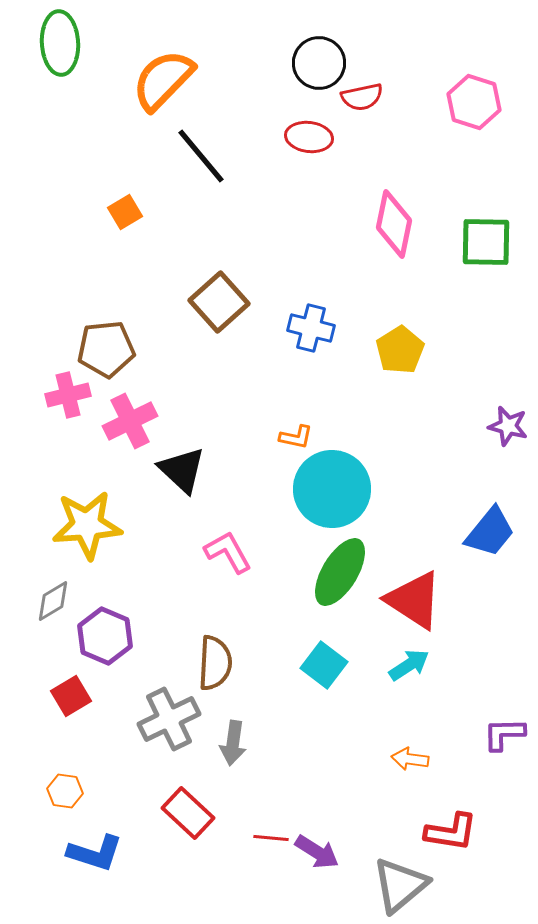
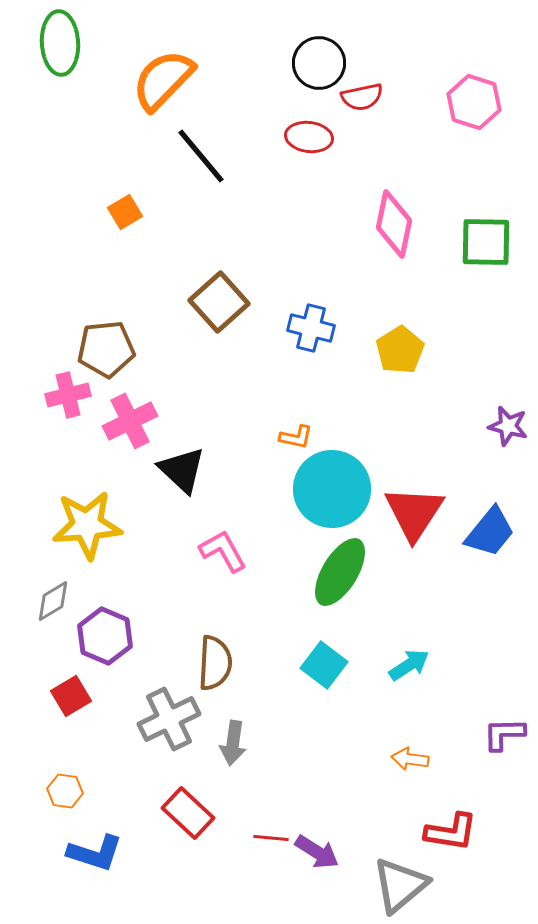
pink L-shape at (228, 552): moved 5 px left, 1 px up
red triangle at (414, 600): moved 87 px up; rotated 30 degrees clockwise
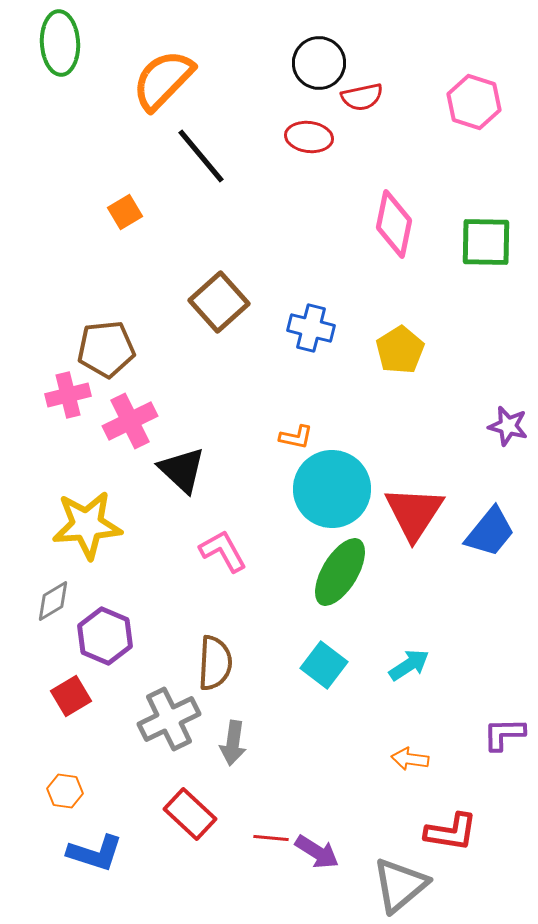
red rectangle at (188, 813): moved 2 px right, 1 px down
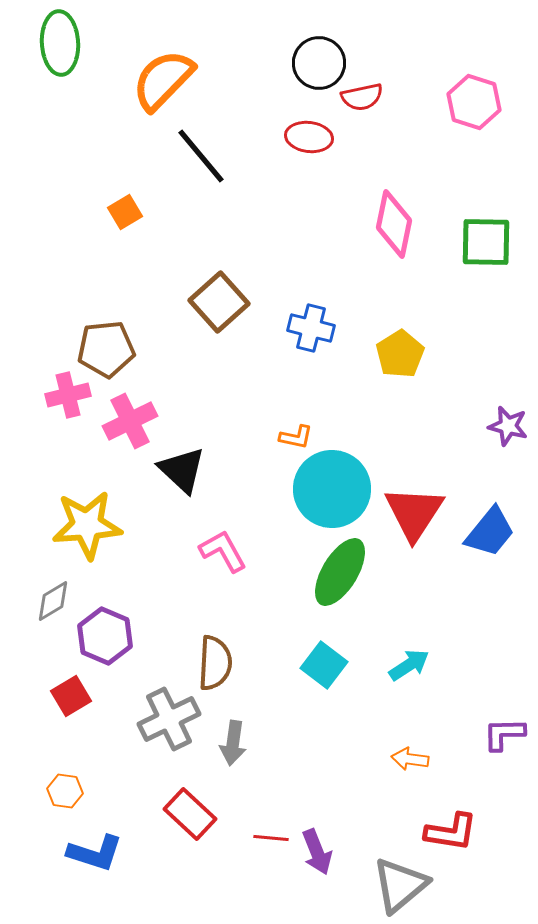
yellow pentagon at (400, 350): moved 4 px down
purple arrow at (317, 852): rotated 36 degrees clockwise
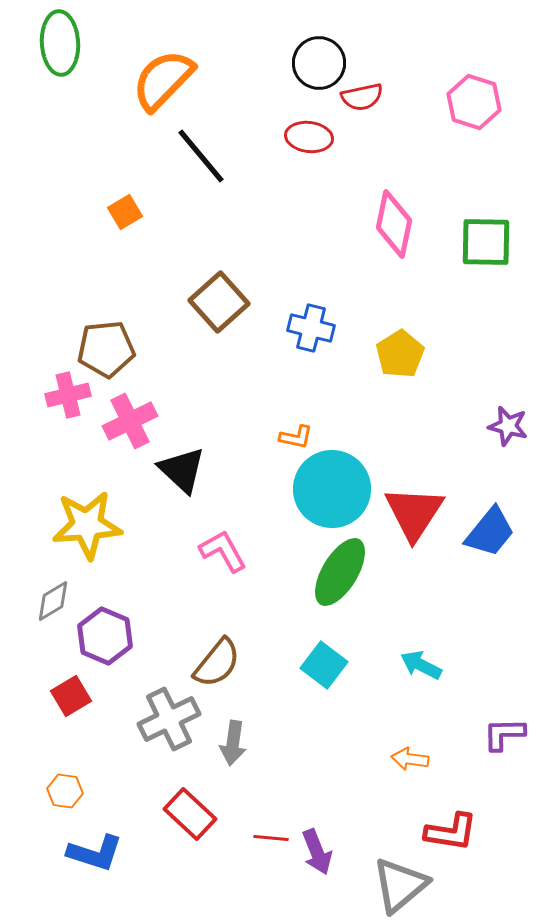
brown semicircle at (215, 663): moved 2 px right; rotated 36 degrees clockwise
cyan arrow at (409, 665): moved 12 px right; rotated 120 degrees counterclockwise
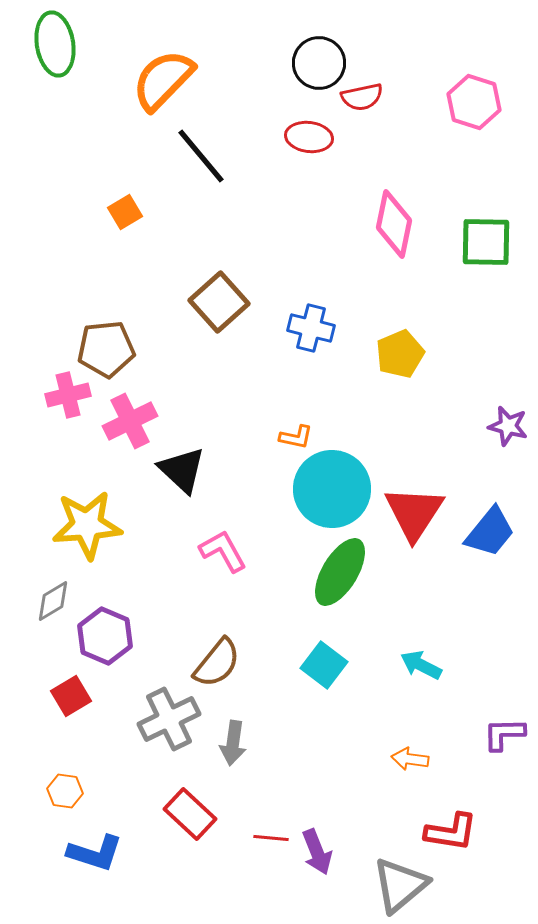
green ellipse at (60, 43): moved 5 px left, 1 px down; rotated 6 degrees counterclockwise
yellow pentagon at (400, 354): rotated 9 degrees clockwise
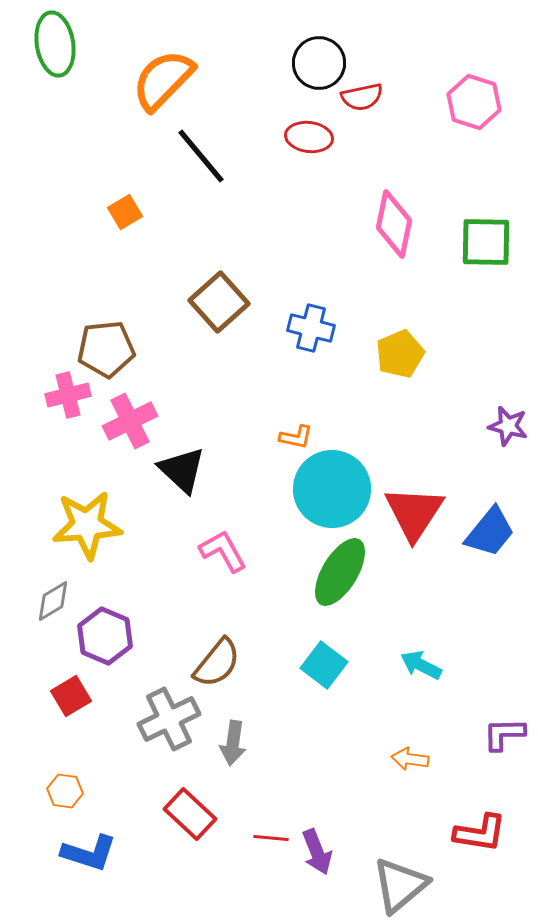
red L-shape at (451, 832): moved 29 px right, 1 px down
blue L-shape at (95, 853): moved 6 px left
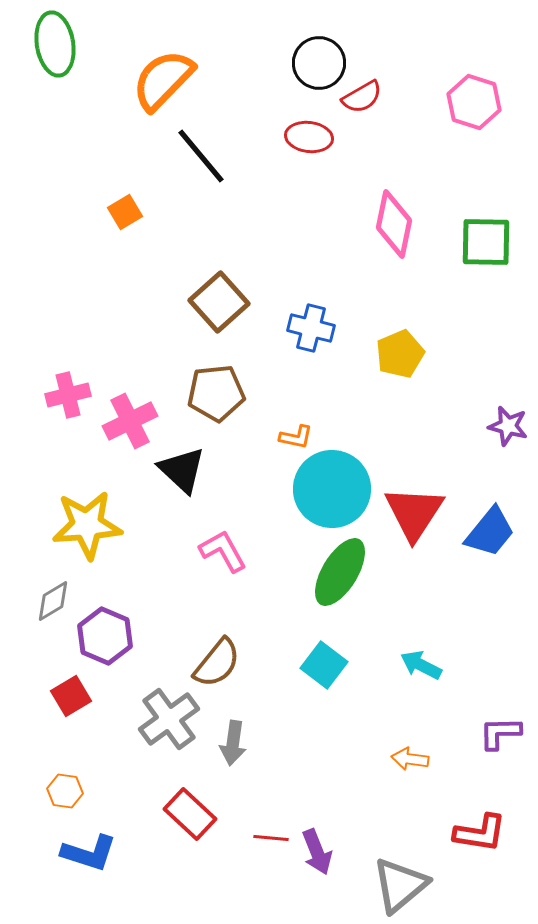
red semicircle at (362, 97): rotated 18 degrees counterclockwise
brown pentagon at (106, 349): moved 110 px right, 44 px down
gray cross at (169, 719): rotated 10 degrees counterclockwise
purple L-shape at (504, 734): moved 4 px left, 1 px up
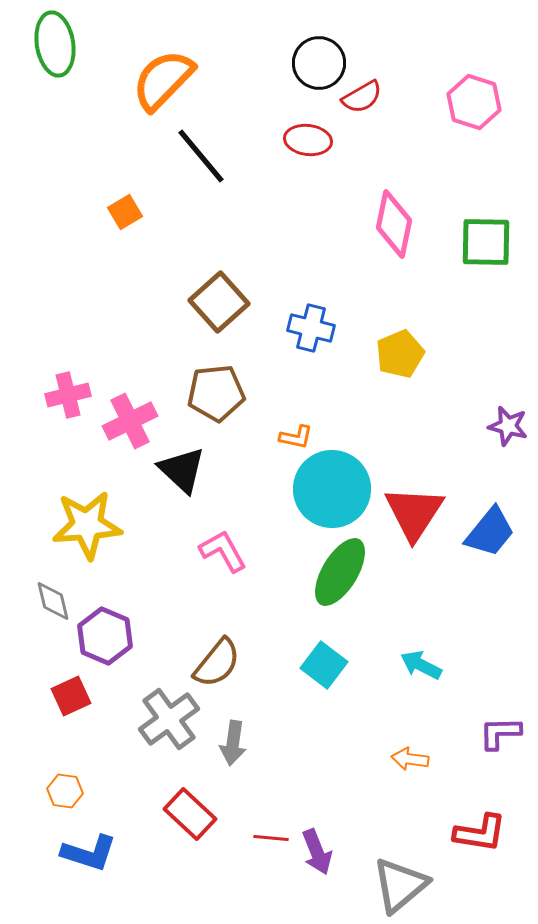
red ellipse at (309, 137): moved 1 px left, 3 px down
gray diamond at (53, 601): rotated 72 degrees counterclockwise
red square at (71, 696): rotated 6 degrees clockwise
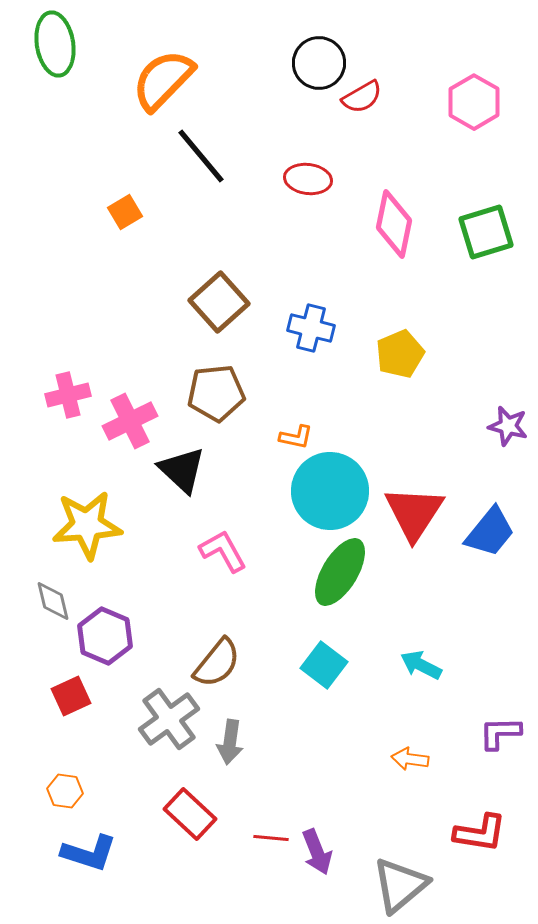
pink hexagon at (474, 102): rotated 12 degrees clockwise
red ellipse at (308, 140): moved 39 px down
green square at (486, 242): moved 10 px up; rotated 18 degrees counterclockwise
cyan circle at (332, 489): moved 2 px left, 2 px down
gray arrow at (233, 743): moved 3 px left, 1 px up
